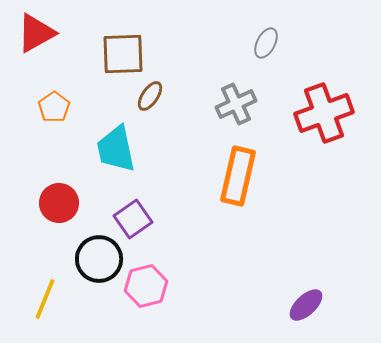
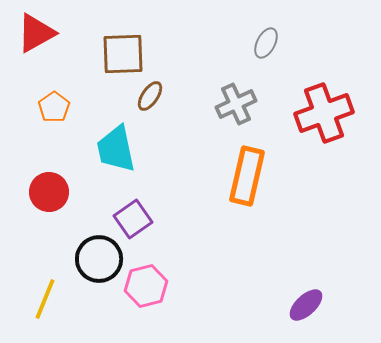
orange rectangle: moved 9 px right
red circle: moved 10 px left, 11 px up
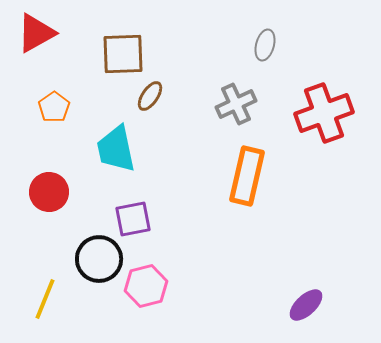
gray ellipse: moved 1 px left, 2 px down; rotated 12 degrees counterclockwise
purple square: rotated 24 degrees clockwise
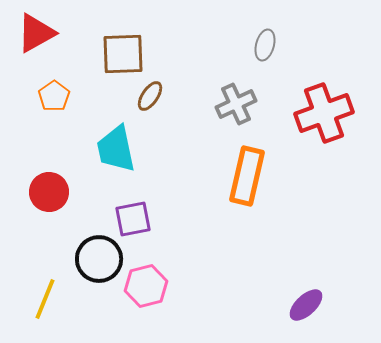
orange pentagon: moved 11 px up
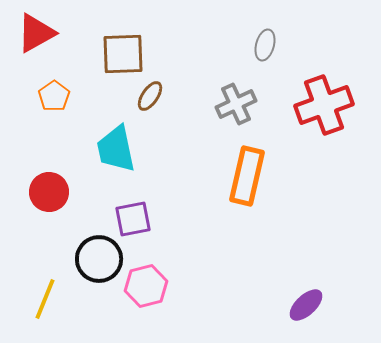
red cross: moved 8 px up
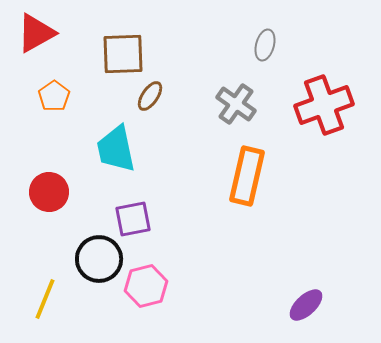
gray cross: rotated 30 degrees counterclockwise
